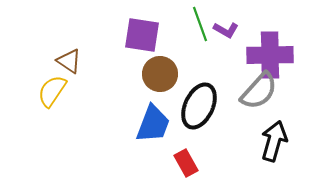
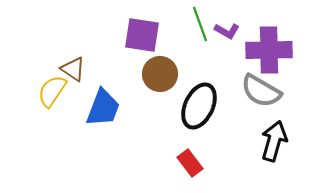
purple L-shape: moved 1 px right, 1 px down
purple cross: moved 1 px left, 5 px up
brown triangle: moved 4 px right, 8 px down
gray semicircle: moved 2 px right; rotated 78 degrees clockwise
blue trapezoid: moved 50 px left, 16 px up
red rectangle: moved 4 px right; rotated 8 degrees counterclockwise
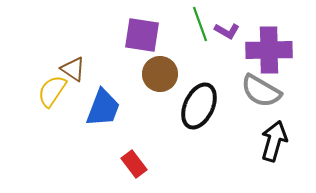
red rectangle: moved 56 px left, 1 px down
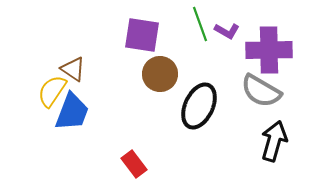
blue trapezoid: moved 31 px left, 4 px down
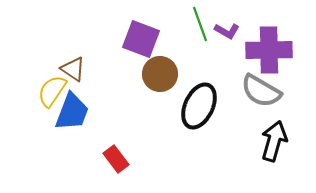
purple square: moved 1 px left, 4 px down; rotated 12 degrees clockwise
red rectangle: moved 18 px left, 5 px up
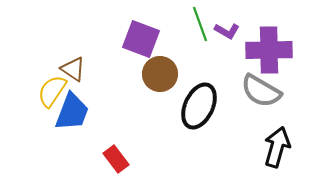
black arrow: moved 3 px right, 6 px down
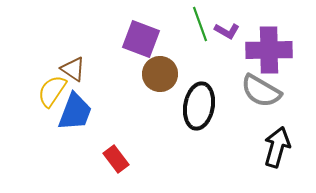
black ellipse: rotated 15 degrees counterclockwise
blue trapezoid: moved 3 px right
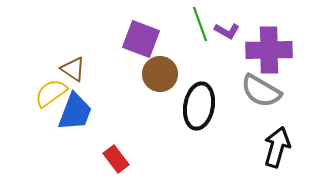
yellow semicircle: moved 1 px left, 2 px down; rotated 20 degrees clockwise
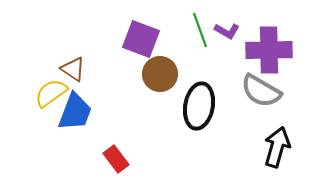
green line: moved 6 px down
